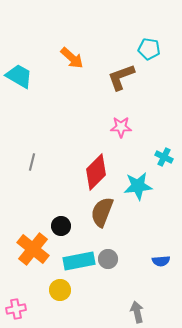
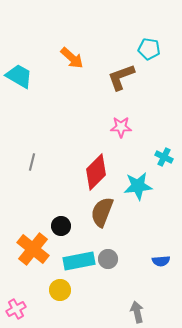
pink cross: rotated 18 degrees counterclockwise
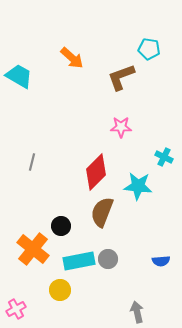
cyan star: rotated 12 degrees clockwise
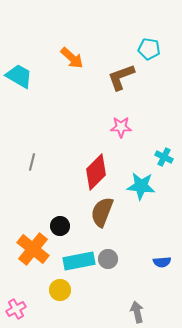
cyan star: moved 3 px right
black circle: moved 1 px left
blue semicircle: moved 1 px right, 1 px down
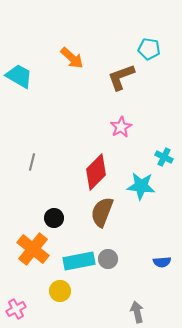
pink star: rotated 30 degrees counterclockwise
black circle: moved 6 px left, 8 px up
yellow circle: moved 1 px down
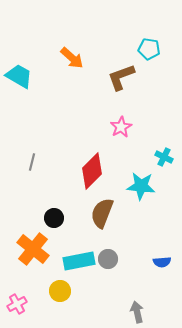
red diamond: moved 4 px left, 1 px up
brown semicircle: moved 1 px down
pink cross: moved 1 px right, 5 px up
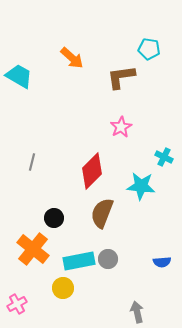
brown L-shape: rotated 12 degrees clockwise
yellow circle: moved 3 px right, 3 px up
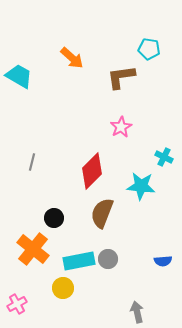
blue semicircle: moved 1 px right, 1 px up
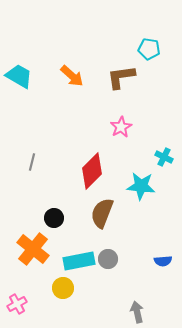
orange arrow: moved 18 px down
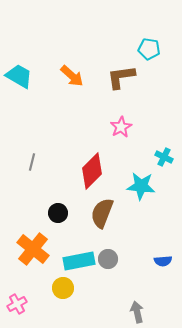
black circle: moved 4 px right, 5 px up
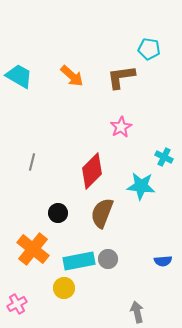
yellow circle: moved 1 px right
